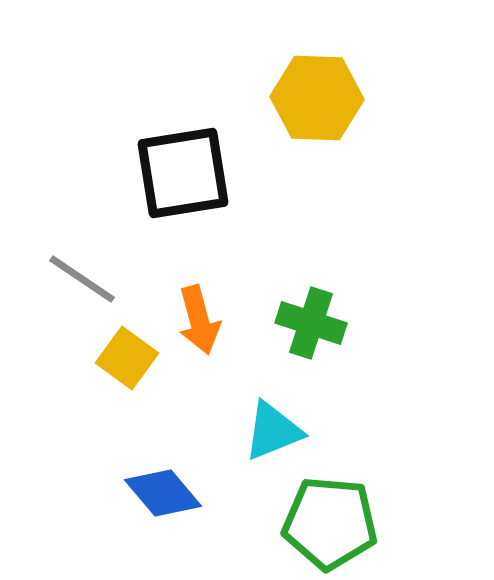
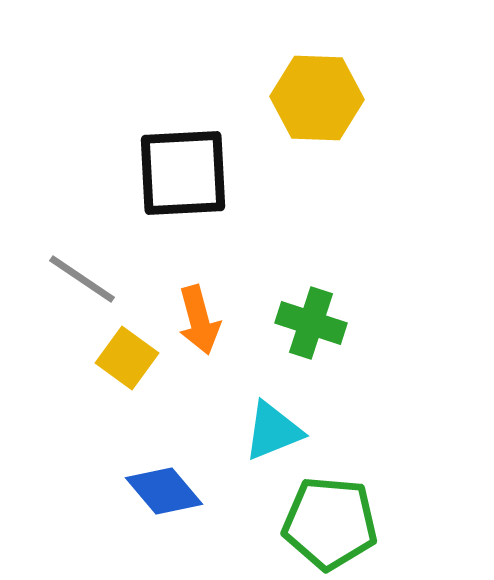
black square: rotated 6 degrees clockwise
blue diamond: moved 1 px right, 2 px up
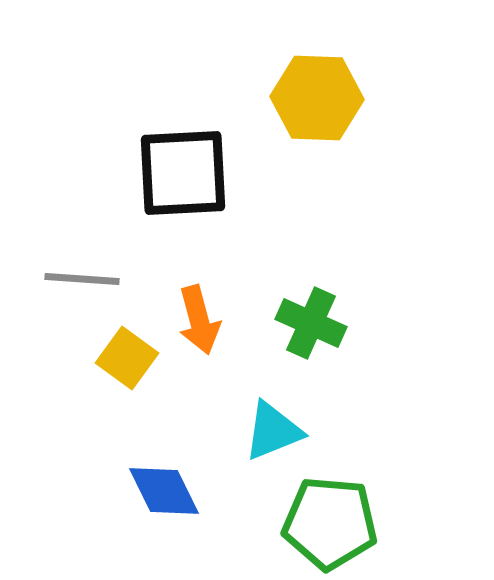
gray line: rotated 30 degrees counterclockwise
green cross: rotated 6 degrees clockwise
blue diamond: rotated 14 degrees clockwise
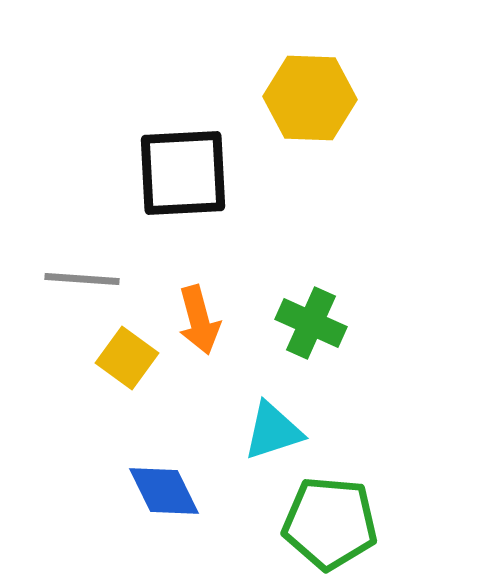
yellow hexagon: moved 7 px left
cyan triangle: rotated 4 degrees clockwise
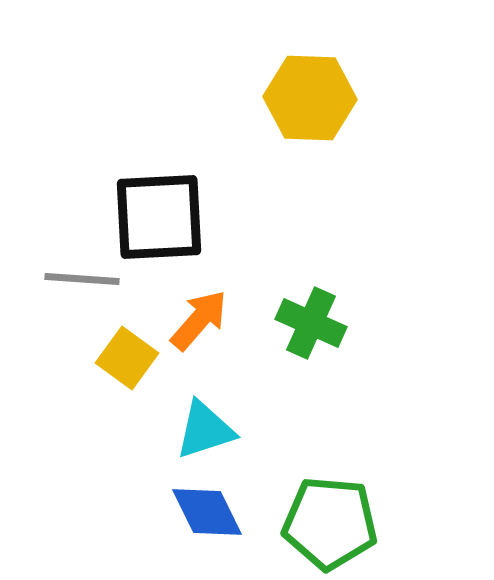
black square: moved 24 px left, 44 px down
orange arrow: rotated 124 degrees counterclockwise
cyan triangle: moved 68 px left, 1 px up
blue diamond: moved 43 px right, 21 px down
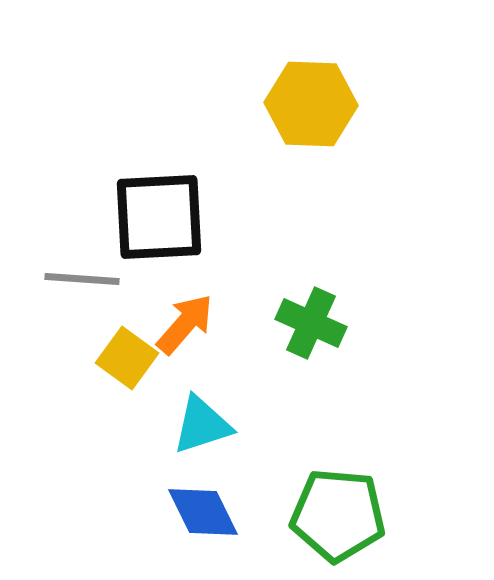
yellow hexagon: moved 1 px right, 6 px down
orange arrow: moved 14 px left, 4 px down
cyan triangle: moved 3 px left, 5 px up
blue diamond: moved 4 px left
green pentagon: moved 8 px right, 8 px up
